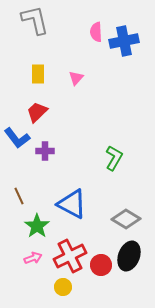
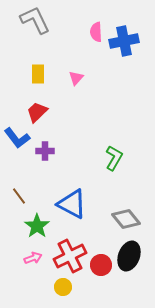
gray L-shape: rotated 12 degrees counterclockwise
brown line: rotated 12 degrees counterclockwise
gray diamond: rotated 20 degrees clockwise
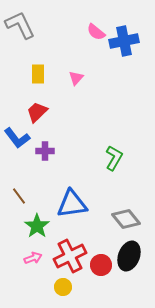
gray L-shape: moved 15 px left, 5 px down
pink semicircle: rotated 48 degrees counterclockwise
blue triangle: rotated 36 degrees counterclockwise
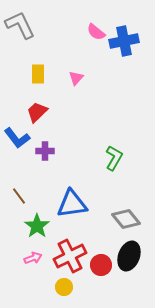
yellow circle: moved 1 px right
